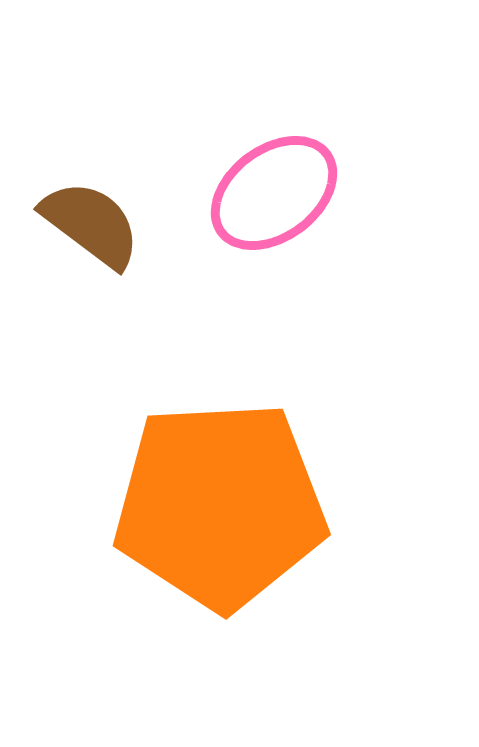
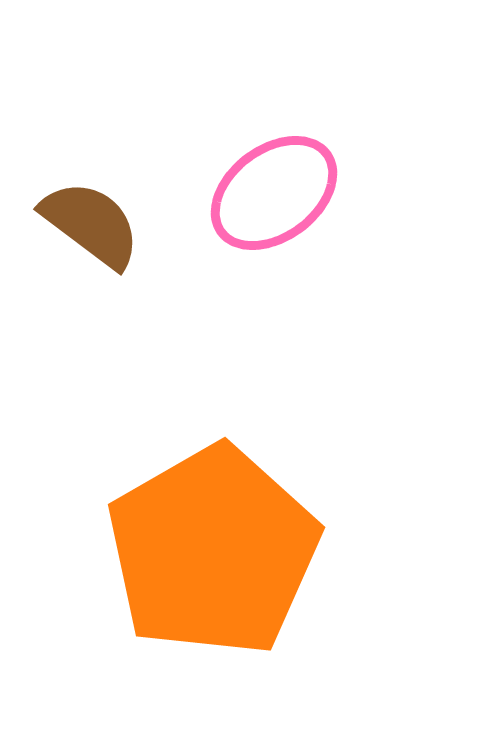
orange pentagon: moved 7 px left, 46 px down; rotated 27 degrees counterclockwise
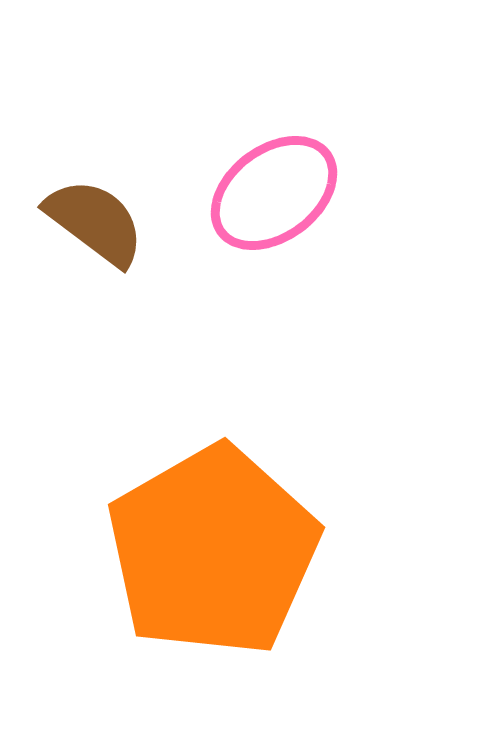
brown semicircle: moved 4 px right, 2 px up
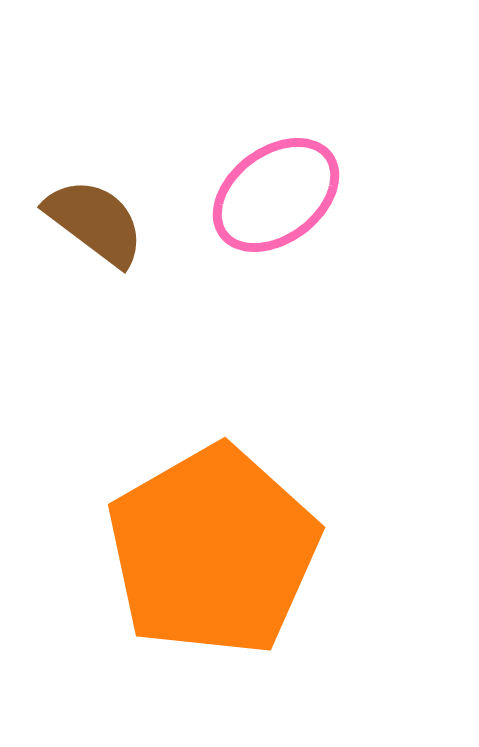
pink ellipse: moved 2 px right, 2 px down
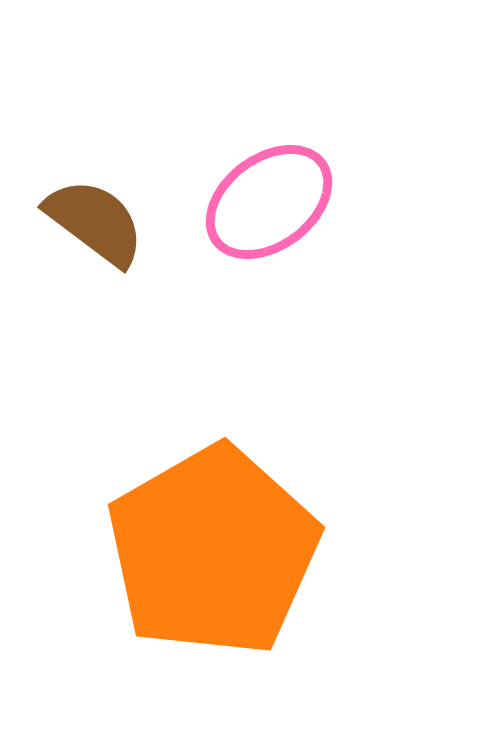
pink ellipse: moved 7 px left, 7 px down
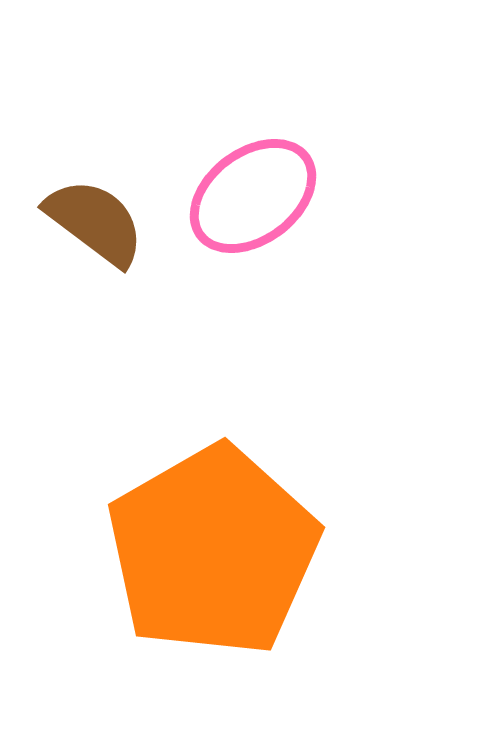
pink ellipse: moved 16 px left, 6 px up
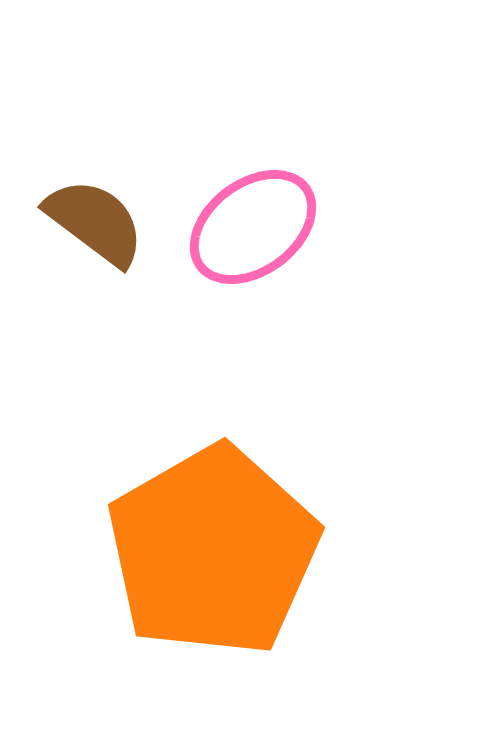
pink ellipse: moved 31 px down
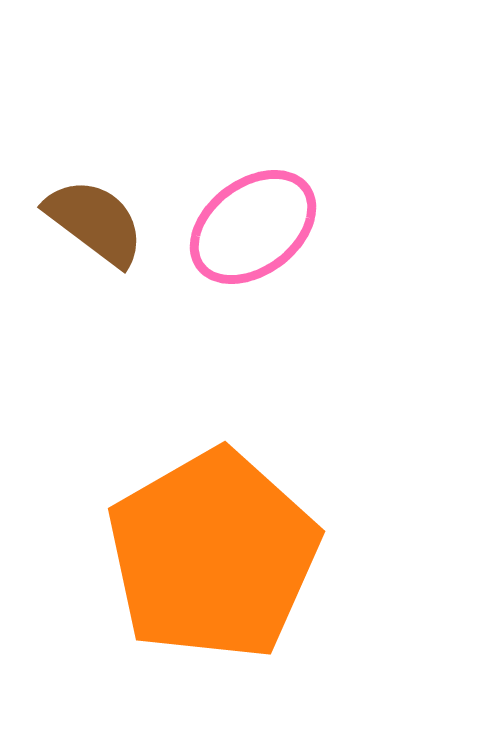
orange pentagon: moved 4 px down
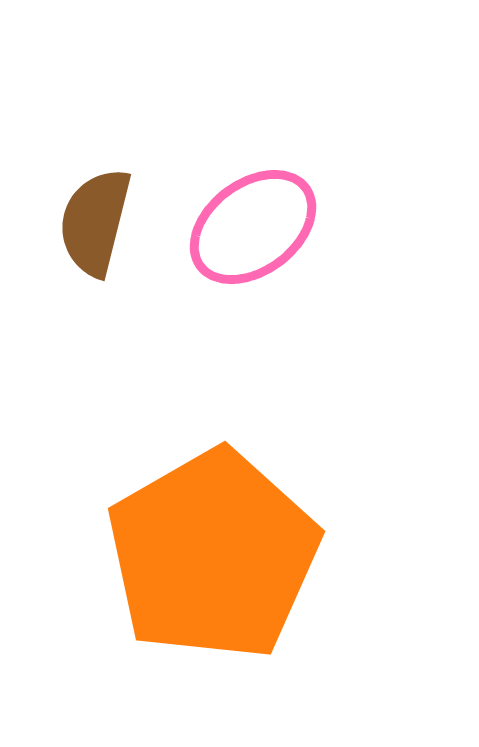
brown semicircle: rotated 113 degrees counterclockwise
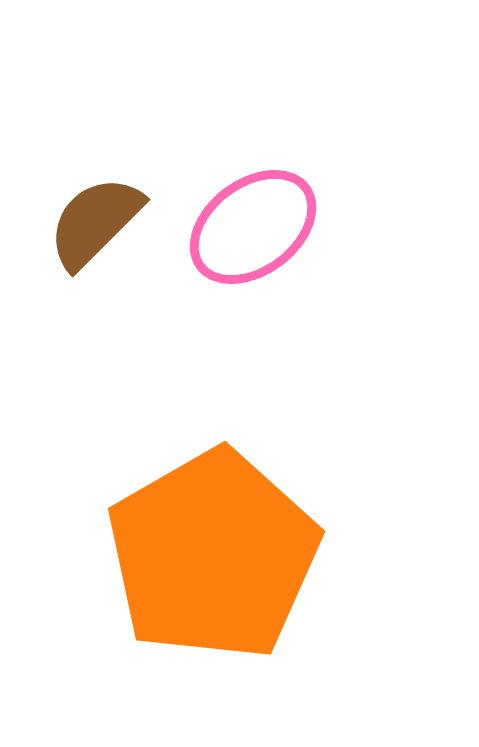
brown semicircle: rotated 31 degrees clockwise
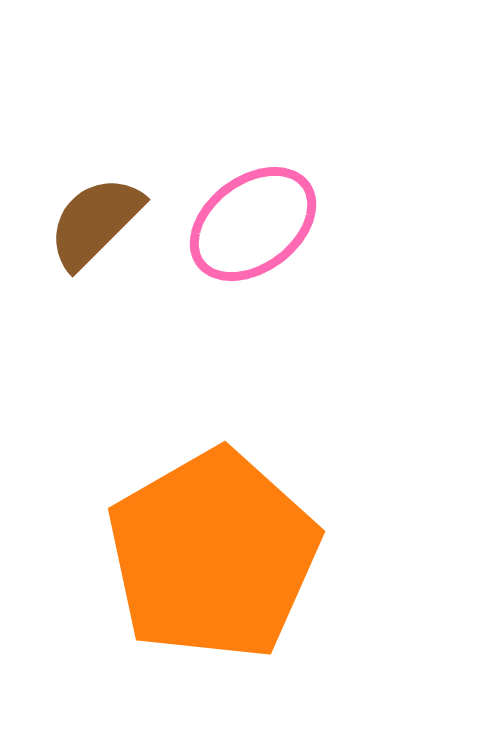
pink ellipse: moved 3 px up
